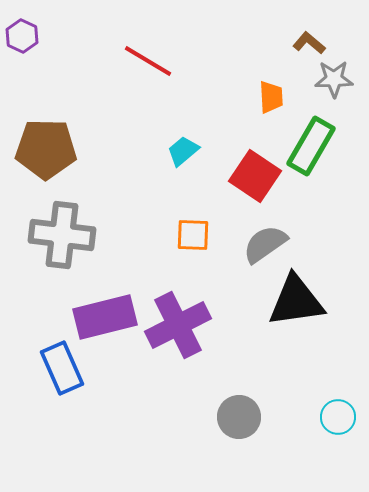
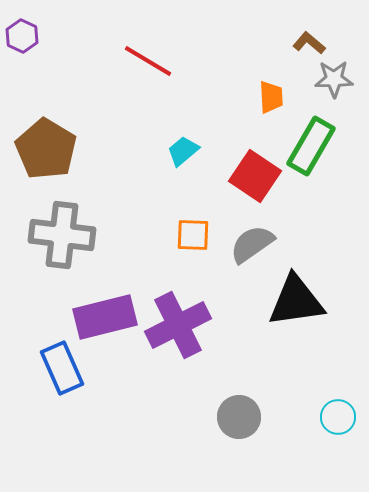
brown pentagon: rotated 30 degrees clockwise
gray semicircle: moved 13 px left
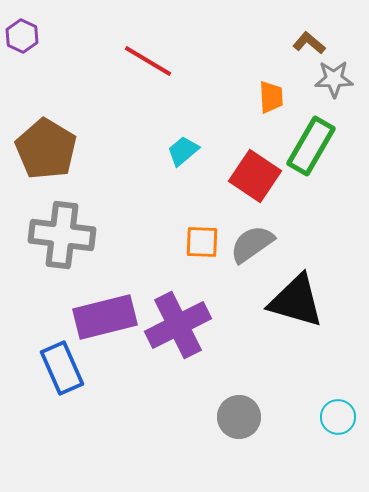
orange square: moved 9 px right, 7 px down
black triangle: rotated 24 degrees clockwise
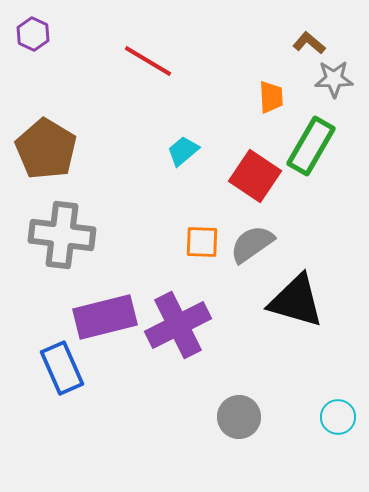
purple hexagon: moved 11 px right, 2 px up
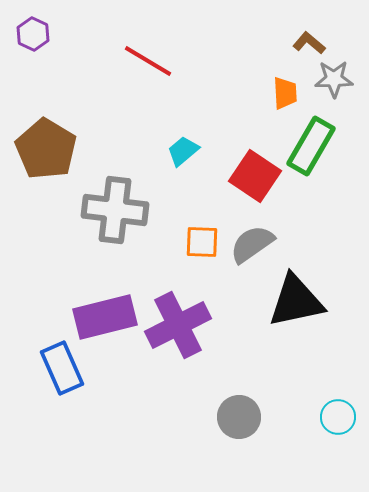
orange trapezoid: moved 14 px right, 4 px up
gray cross: moved 53 px right, 25 px up
black triangle: rotated 28 degrees counterclockwise
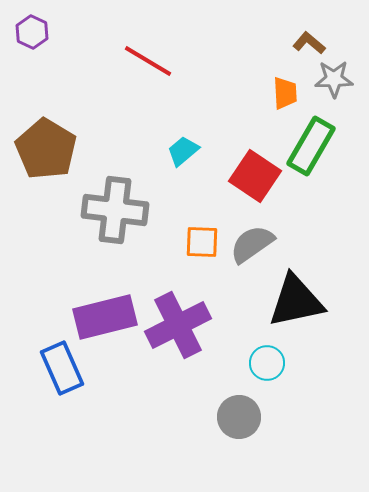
purple hexagon: moved 1 px left, 2 px up
cyan circle: moved 71 px left, 54 px up
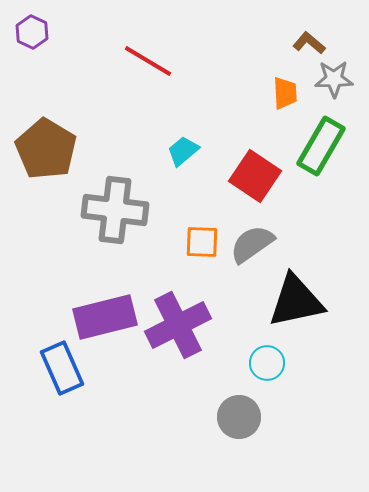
green rectangle: moved 10 px right
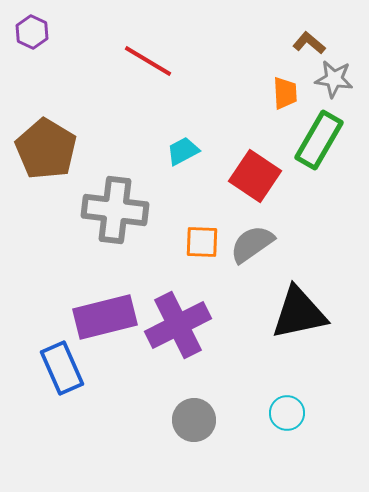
gray star: rotated 9 degrees clockwise
green rectangle: moved 2 px left, 6 px up
cyan trapezoid: rotated 12 degrees clockwise
black triangle: moved 3 px right, 12 px down
cyan circle: moved 20 px right, 50 px down
gray circle: moved 45 px left, 3 px down
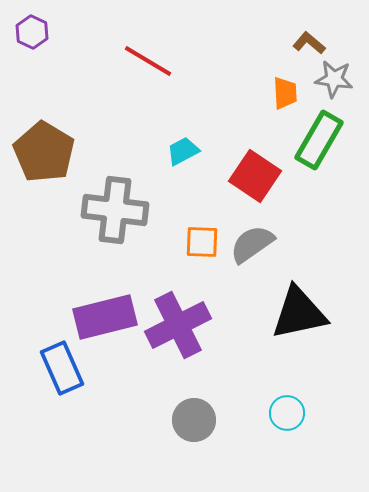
brown pentagon: moved 2 px left, 3 px down
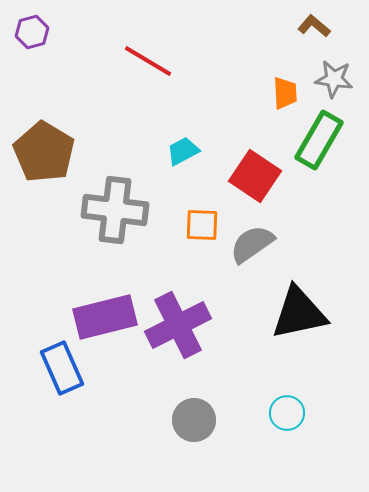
purple hexagon: rotated 20 degrees clockwise
brown L-shape: moved 5 px right, 17 px up
orange square: moved 17 px up
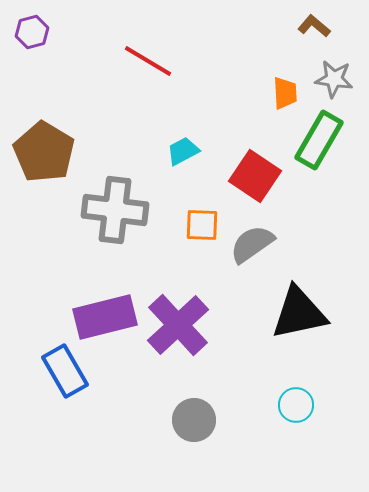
purple cross: rotated 16 degrees counterclockwise
blue rectangle: moved 3 px right, 3 px down; rotated 6 degrees counterclockwise
cyan circle: moved 9 px right, 8 px up
